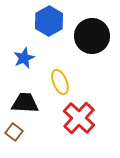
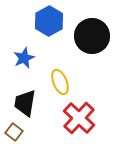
black trapezoid: rotated 84 degrees counterclockwise
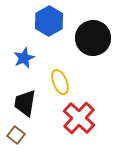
black circle: moved 1 px right, 2 px down
brown square: moved 2 px right, 3 px down
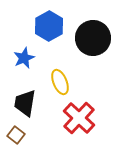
blue hexagon: moved 5 px down
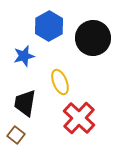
blue star: moved 2 px up; rotated 10 degrees clockwise
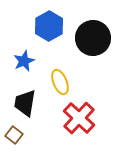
blue star: moved 5 px down; rotated 10 degrees counterclockwise
brown square: moved 2 px left
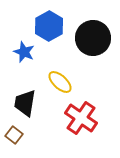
blue star: moved 9 px up; rotated 25 degrees counterclockwise
yellow ellipse: rotated 25 degrees counterclockwise
red cross: moved 2 px right; rotated 8 degrees counterclockwise
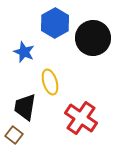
blue hexagon: moved 6 px right, 3 px up
yellow ellipse: moved 10 px left; rotated 30 degrees clockwise
black trapezoid: moved 4 px down
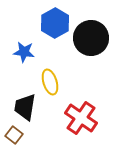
black circle: moved 2 px left
blue star: rotated 15 degrees counterclockwise
